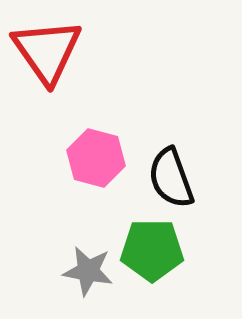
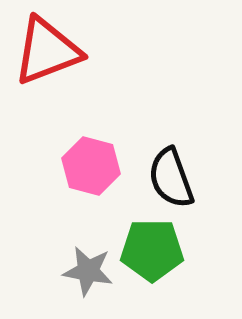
red triangle: rotated 44 degrees clockwise
pink hexagon: moved 5 px left, 8 px down
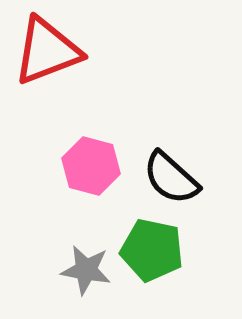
black semicircle: rotated 28 degrees counterclockwise
green pentagon: rotated 12 degrees clockwise
gray star: moved 2 px left, 1 px up
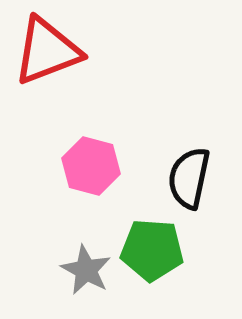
black semicircle: moved 18 px right; rotated 60 degrees clockwise
green pentagon: rotated 8 degrees counterclockwise
gray star: rotated 18 degrees clockwise
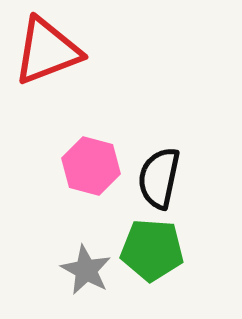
black semicircle: moved 30 px left
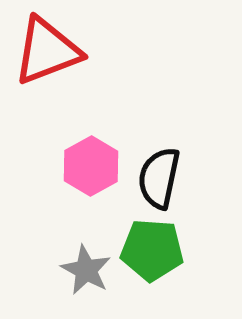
pink hexagon: rotated 16 degrees clockwise
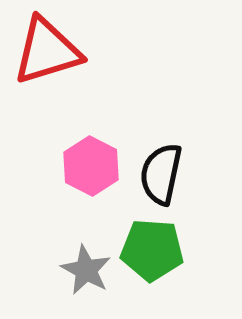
red triangle: rotated 4 degrees clockwise
pink hexagon: rotated 4 degrees counterclockwise
black semicircle: moved 2 px right, 4 px up
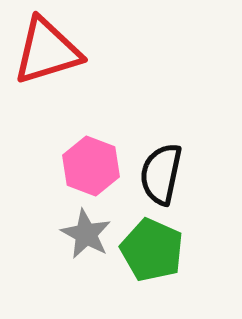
pink hexagon: rotated 6 degrees counterclockwise
green pentagon: rotated 20 degrees clockwise
gray star: moved 36 px up
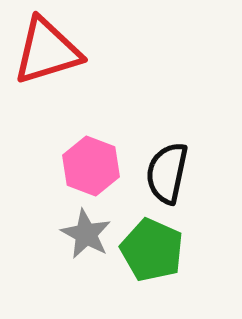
black semicircle: moved 6 px right, 1 px up
